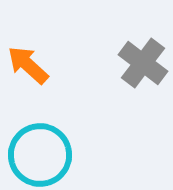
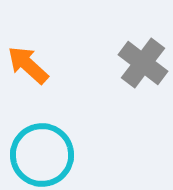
cyan circle: moved 2 px right
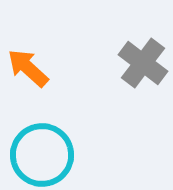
orange arrow: moved 3 px down
